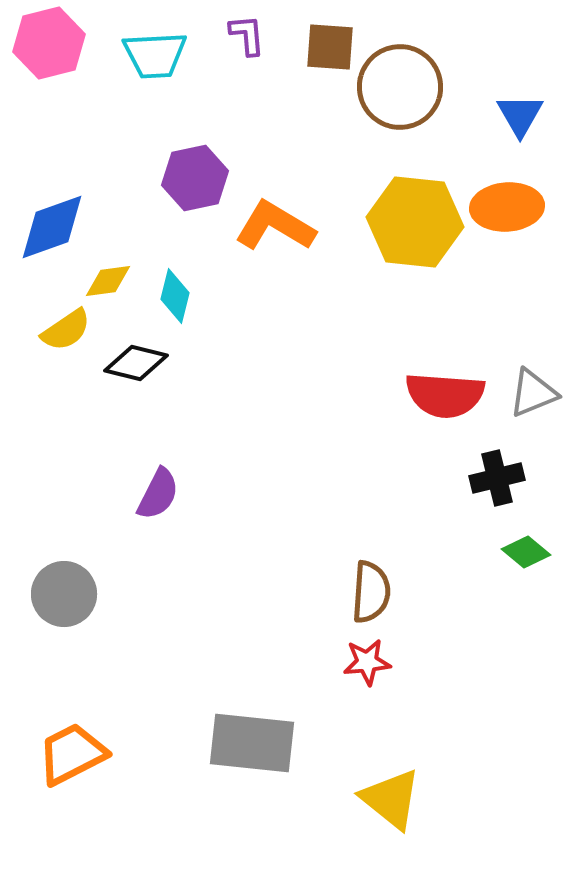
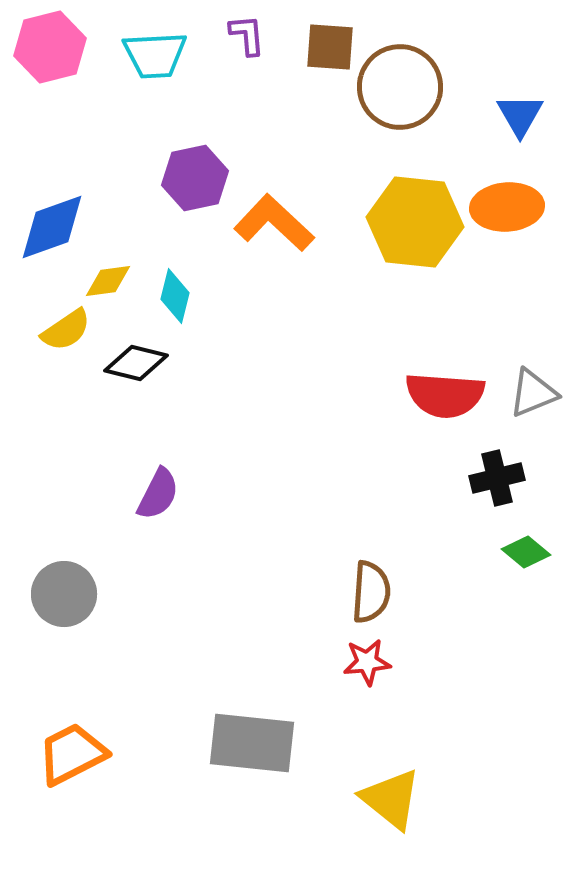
pink hexagon: moved 1 px right, 4 px down
orange L-shape: moved 1 px left, 3 px up; rotated 12 degrees clockwise
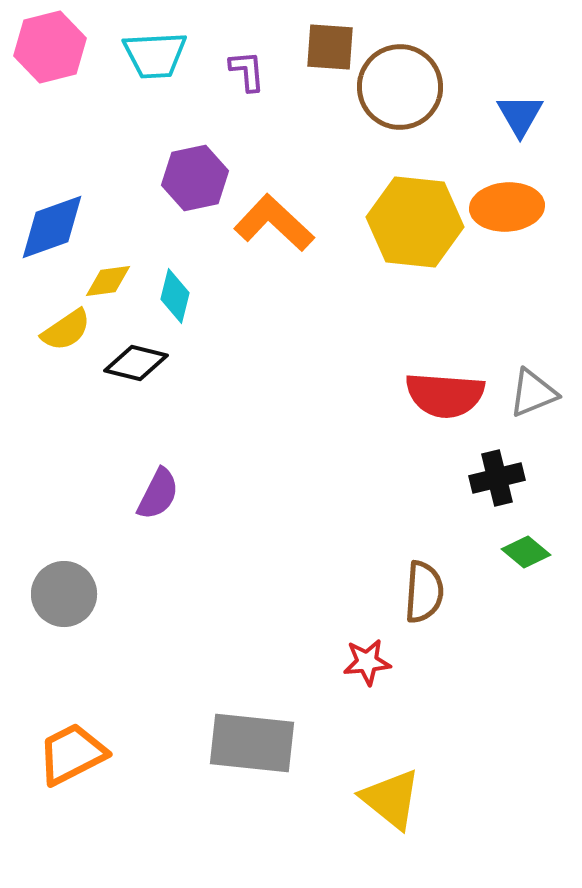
purple L-shape: moved 36 px down
brown semicircle: moved 53 px right
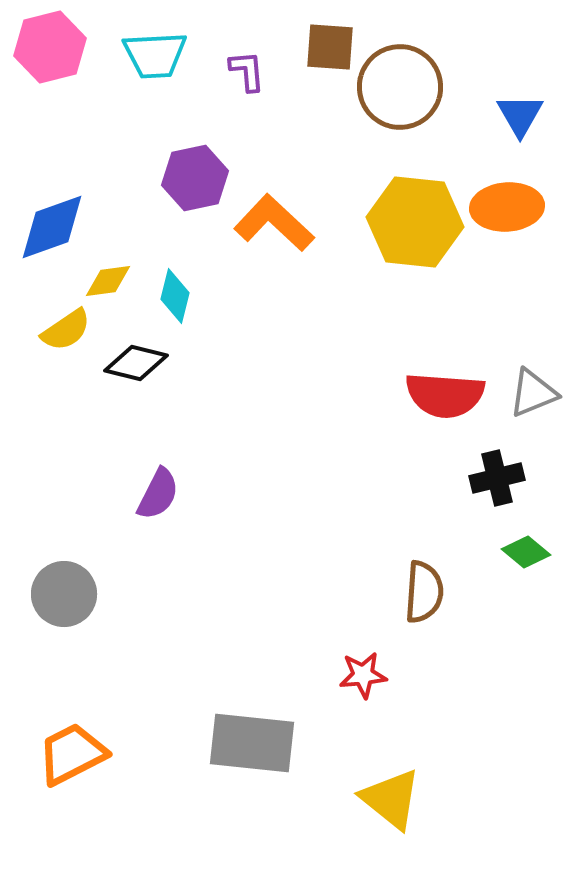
red star: moved 4 px left, 13 px down
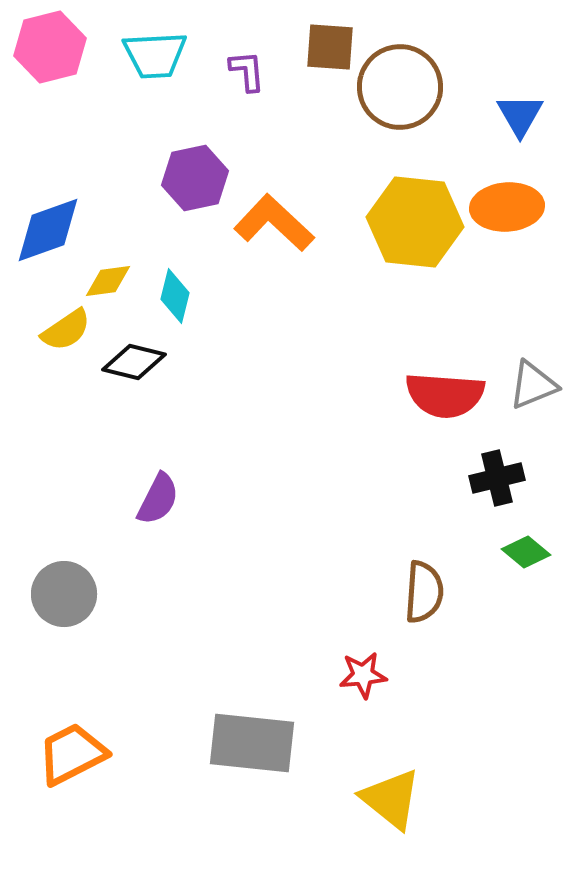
blue diamond: moved 4 px left, 3 px down
black diamond: moved 2 px left, 1 px up
gray triangle: moved 8 px up
purple semicircle: moved 5 px down
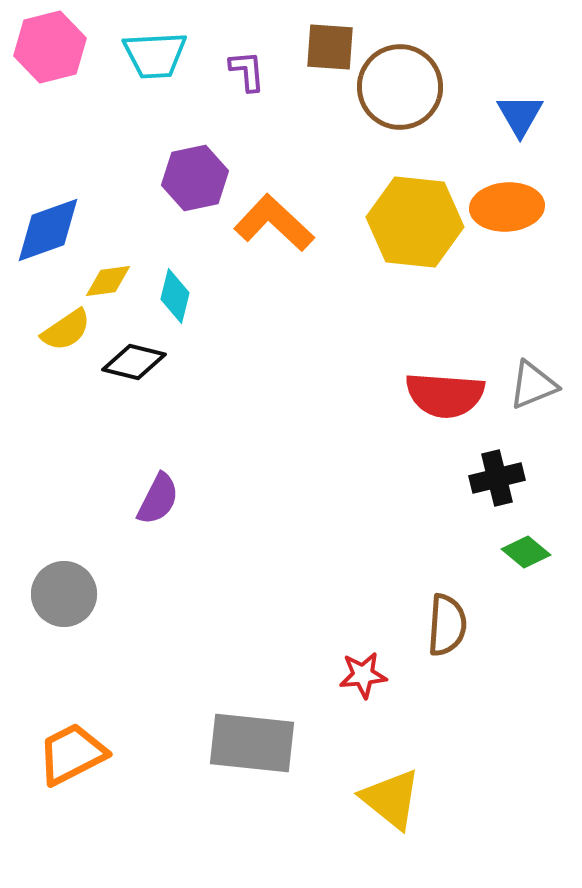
brown semicircle: moved 23 px right, 33 px down
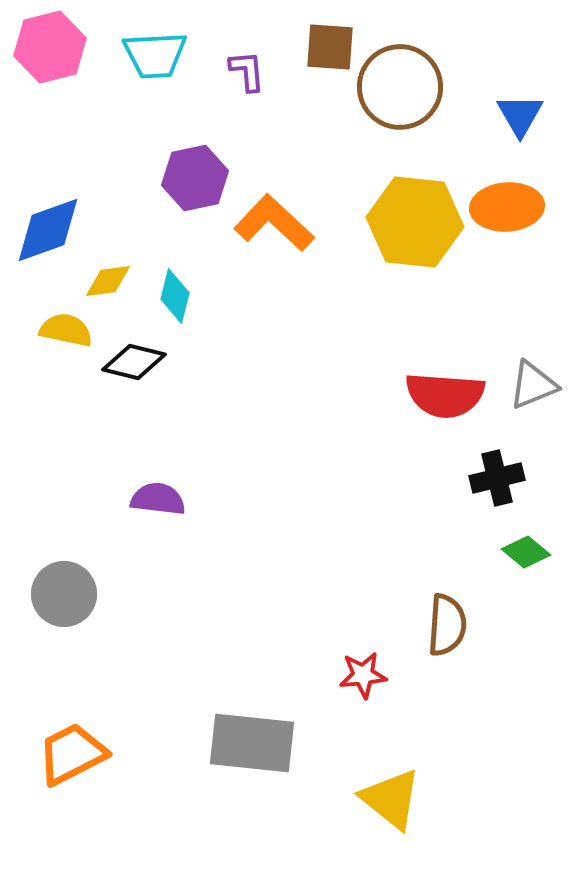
yellow semicircle: rotated 134 degrees counterclockwise
purple semicircle: rotated 110 degrees counterclockwise
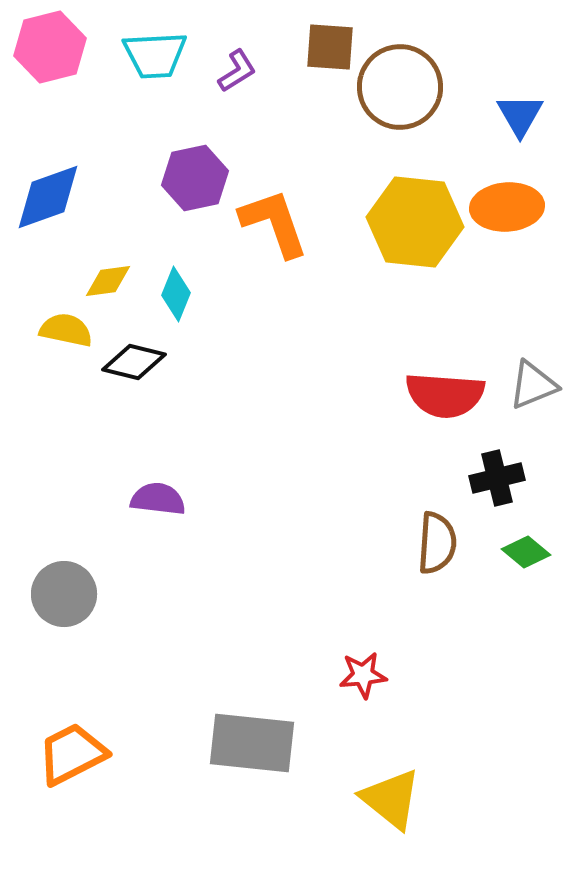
purple L-shape: moved 10 px left; rotated 63 degrees clockwise
orange L-shape: rotated 28 degrees clockwise
blue diamond: moved 33 px up
cyan diamond: moved 1 px right, 2 px up; rotated 8 degrees clockwise
brown semicircle: moved 10 px left, 82 px up
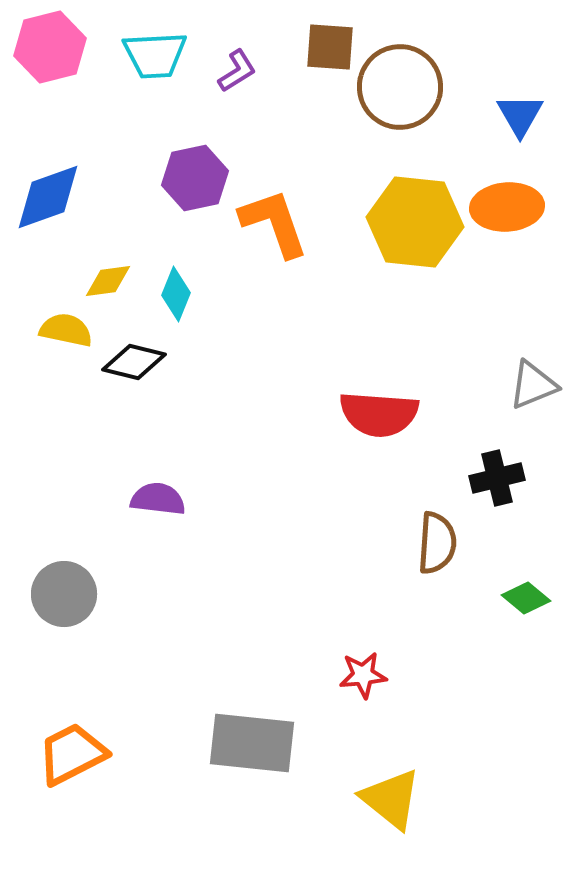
red semicircle: moved 66 px left, 19 px down
green diamond: moved 46 px down
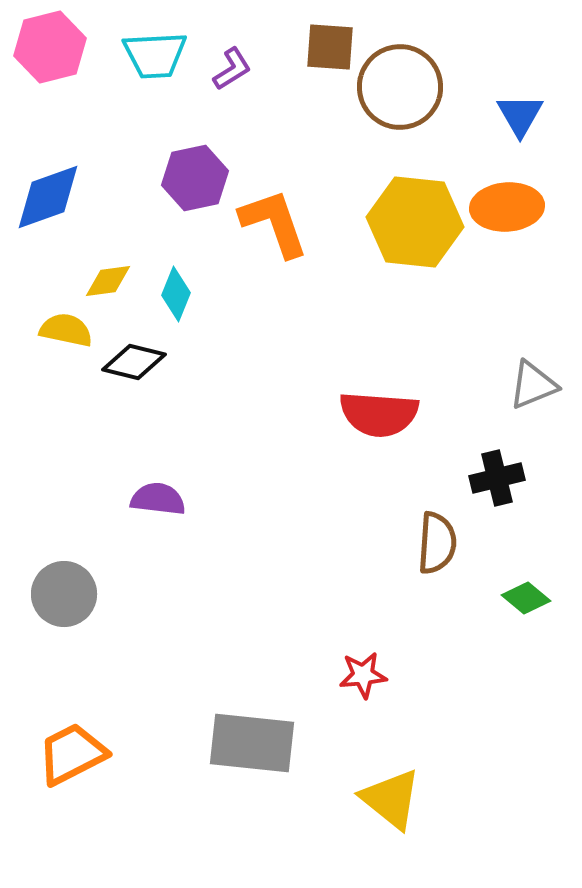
purple L-shape: moved 5 px left, 2 px up
